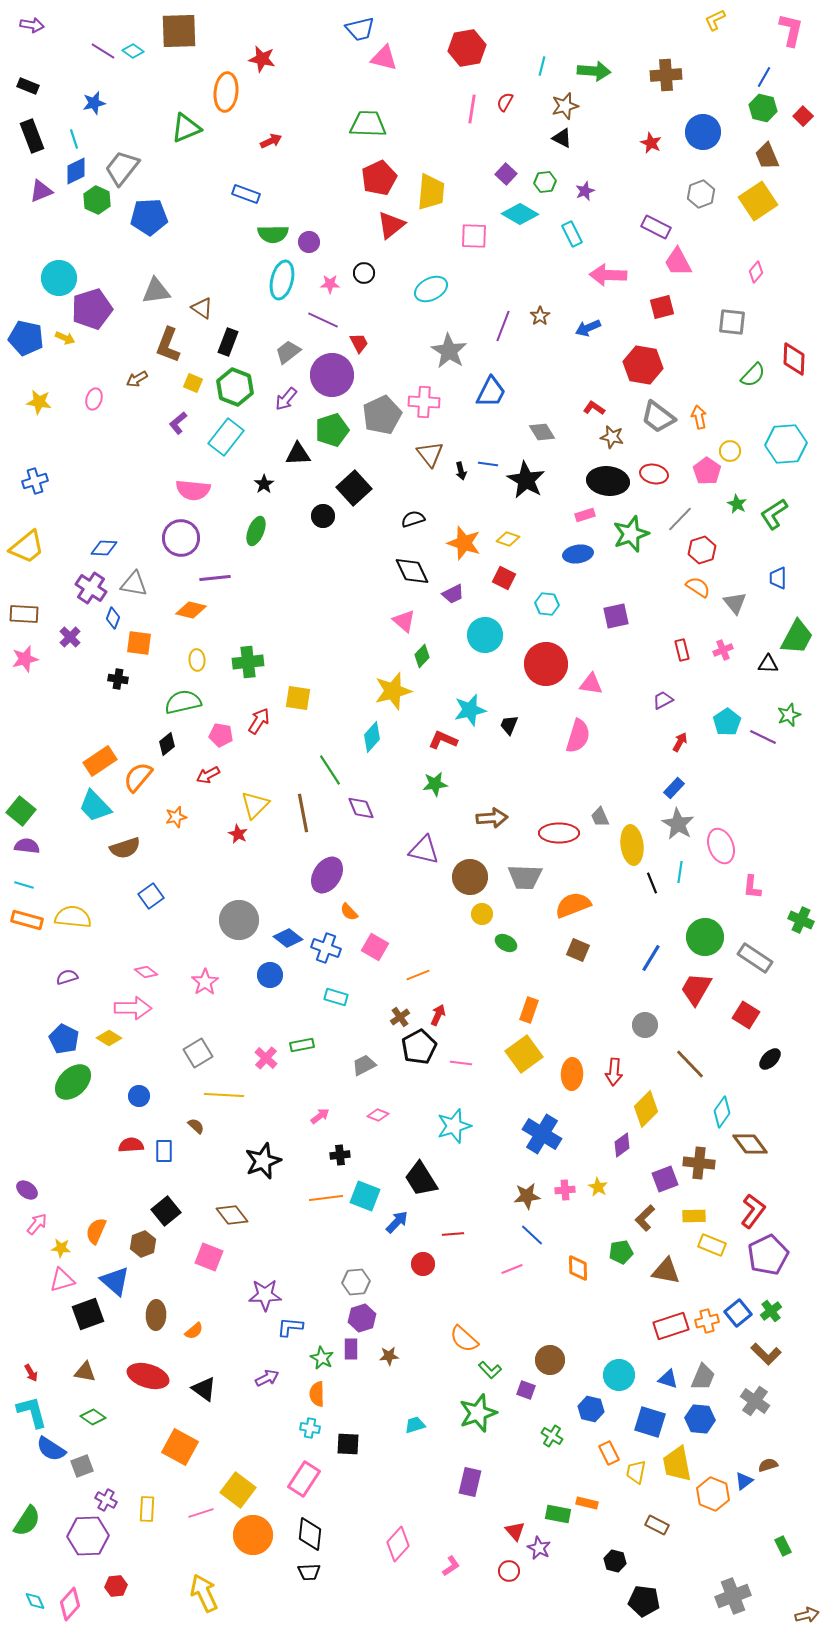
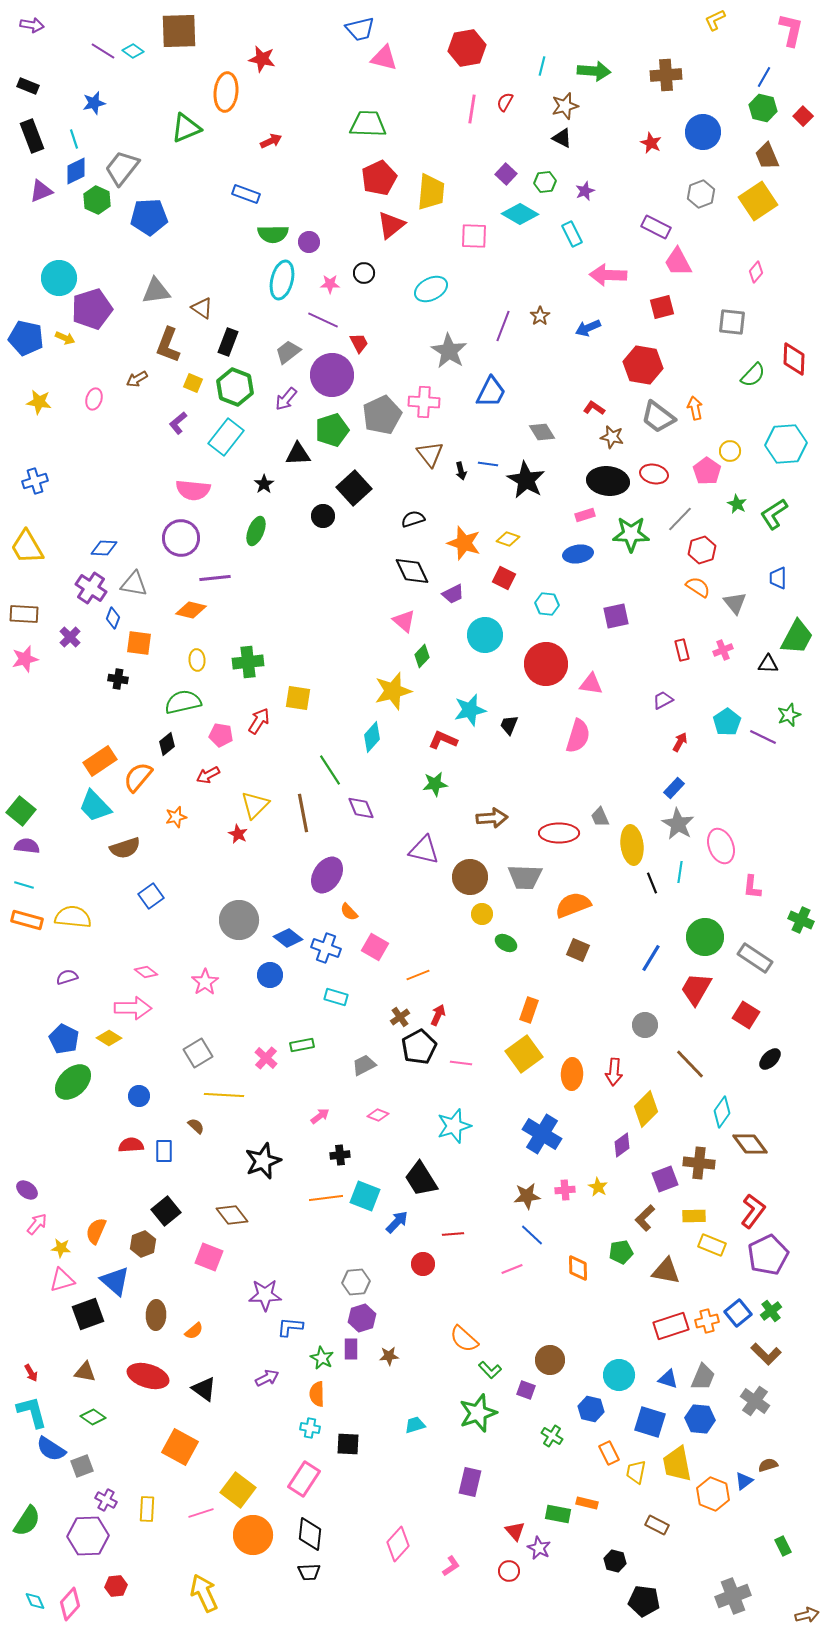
orange arrow at (699, 417): moved 4 px left, 9 px up
green star at (631, 534): rotated 21 degrees clockwise
yellow trapezoid at (27, 547): rotated 99 degrees clockwise
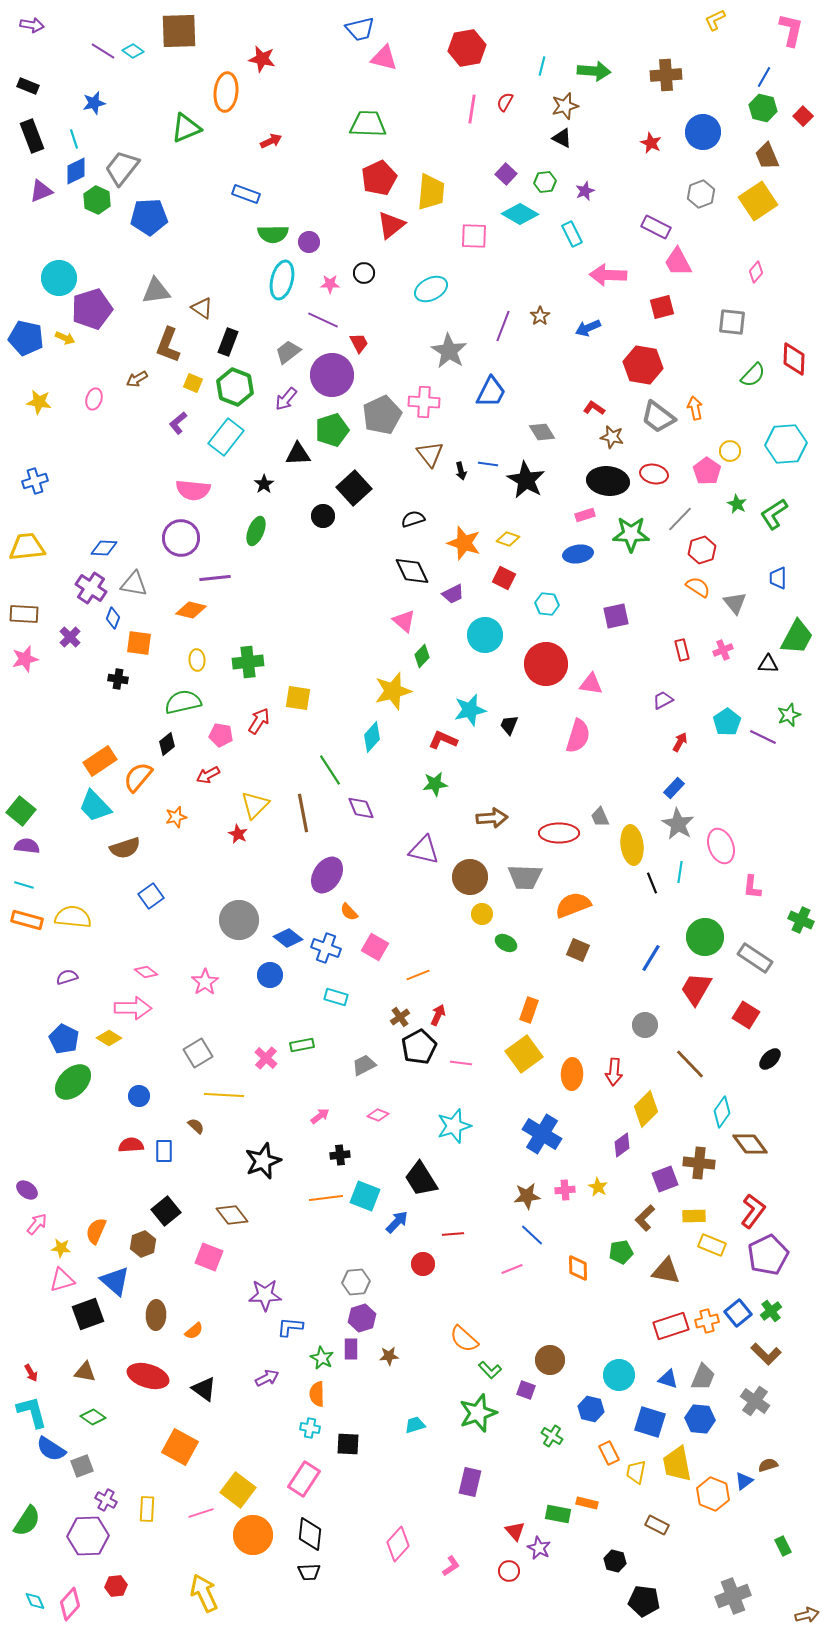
yellow trapezoid at (27, 547): rotated 114 degrees clockwise
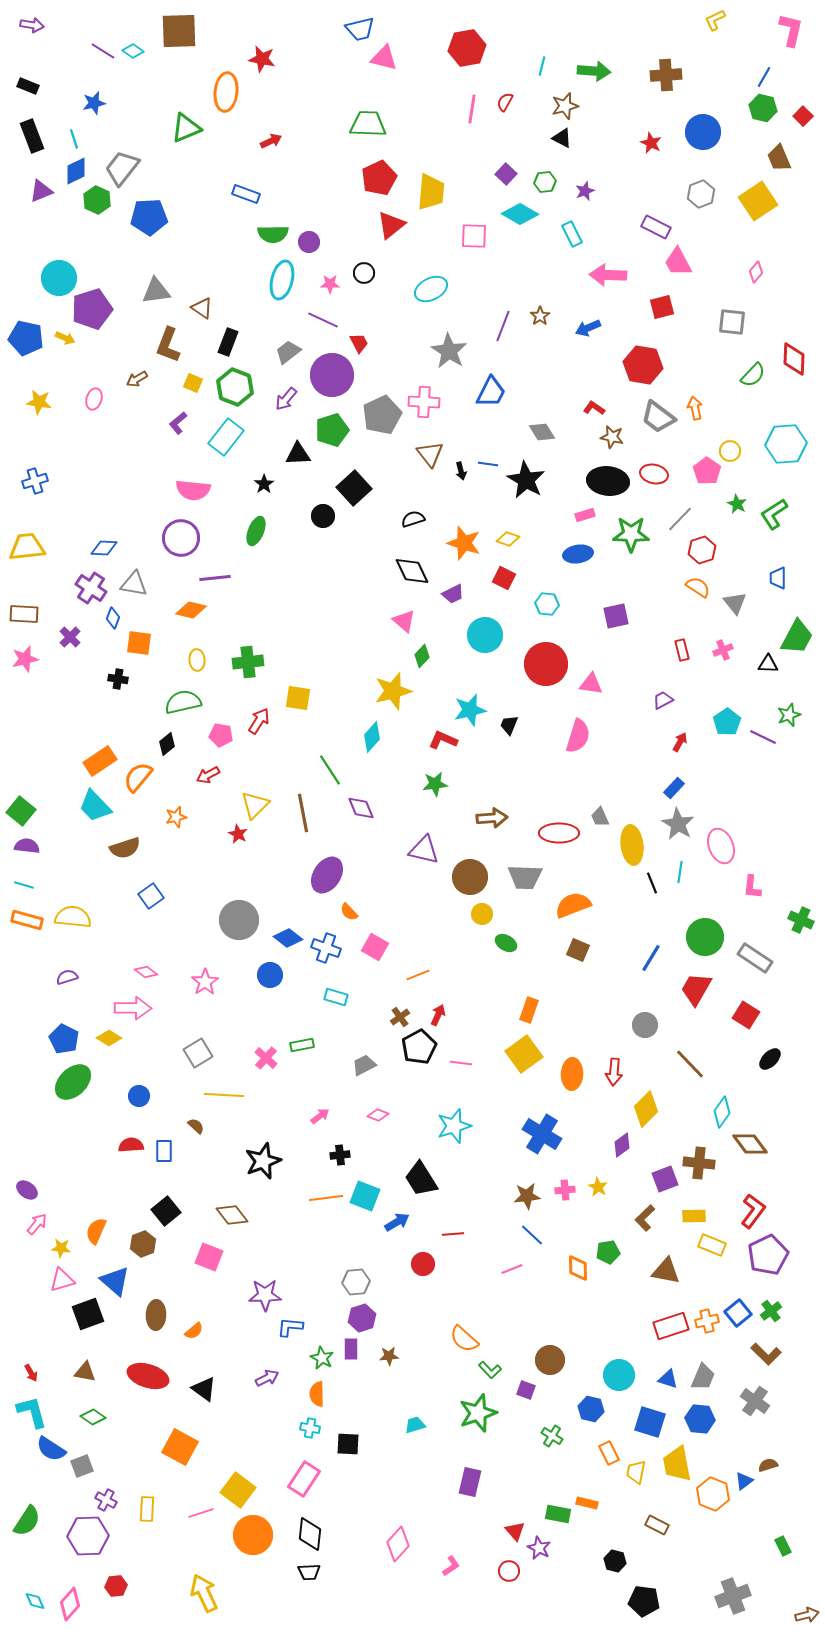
brown trapezoid at (767, 156): moved 12 px right, 2 px down
blue arrow at (397, 1222): rotated 15 degrees clockwise
green pentagon at (621, 1252): moved 13 px left
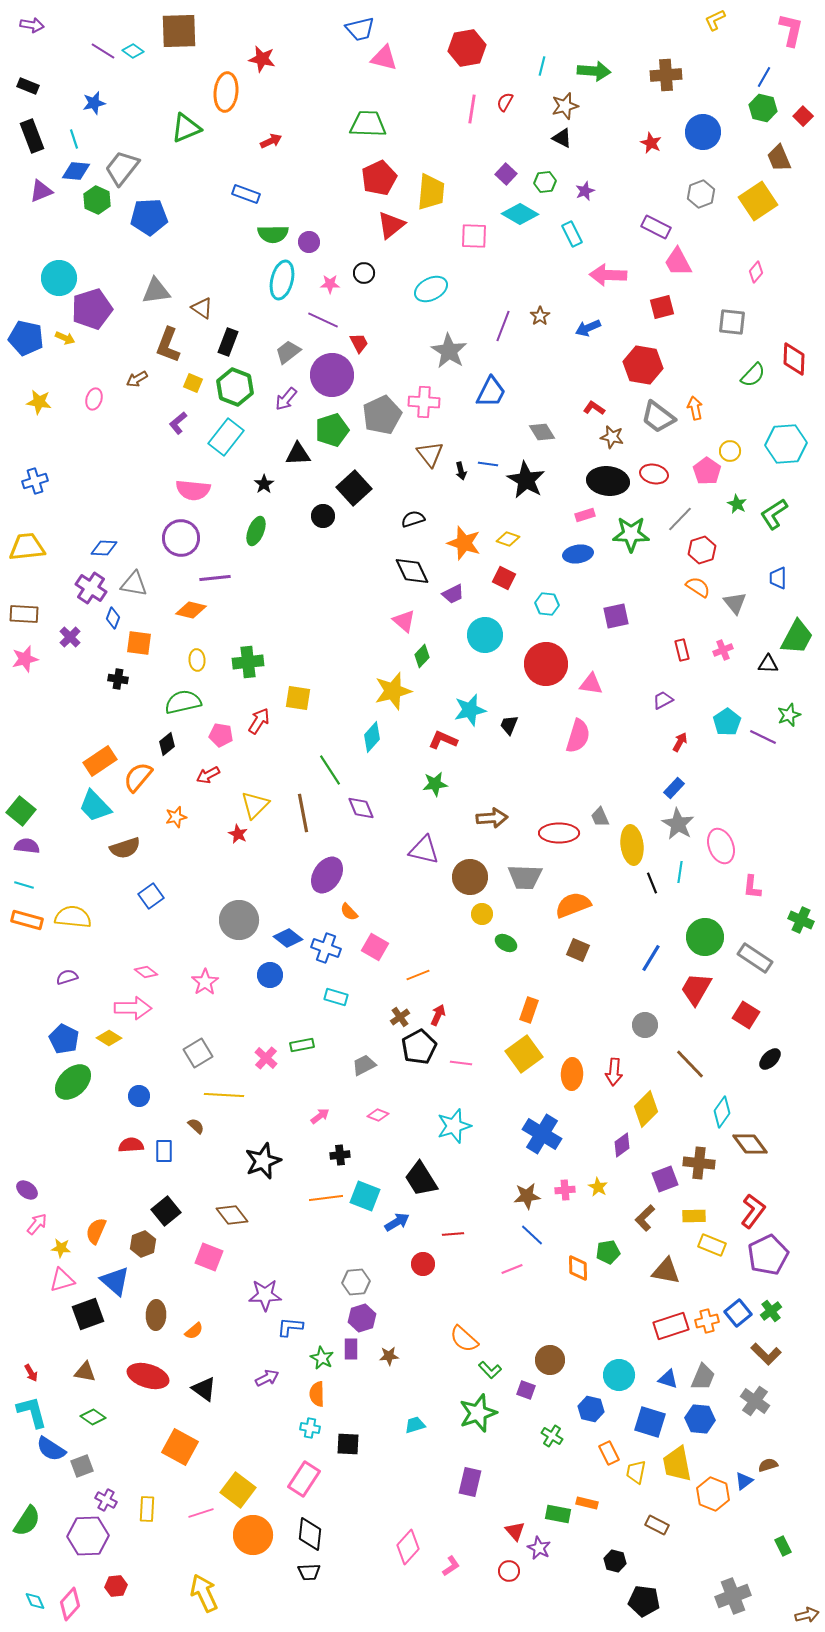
blue diamond at (76, 171): rotated 32 degrees clockwise
pink diamond at (398, 1544): moved 10 px right, 3 px down
